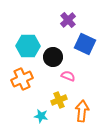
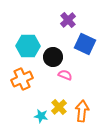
pink semicircle: moved 3 px left, 1 px up
yellow cross: moved 7 px down; rotated 21 degrees counterclockwise
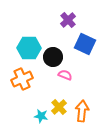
cyan hexagon: moved 1 px right, 2 px down
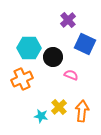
pink semicircle: moved 6 px right
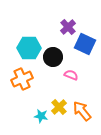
purple cross: moved 7 px down
orange arrow: rotated 45 degrees counterclockwise
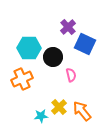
pink semicircle: rotated 56 degrees clockwise
cyan star: rotated 16 degrees counterclockwise
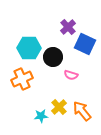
pink semicircle: rotated 120 degrees clockwise
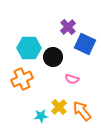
pink semicircle: moved 1 px right, 4 px down
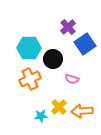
blue square: rotated 30 degrees clockwise
black circle: moved 2 px down
orange cross: moved 8 px right
orange arrow: rotated 55 degrees counterclockwise
